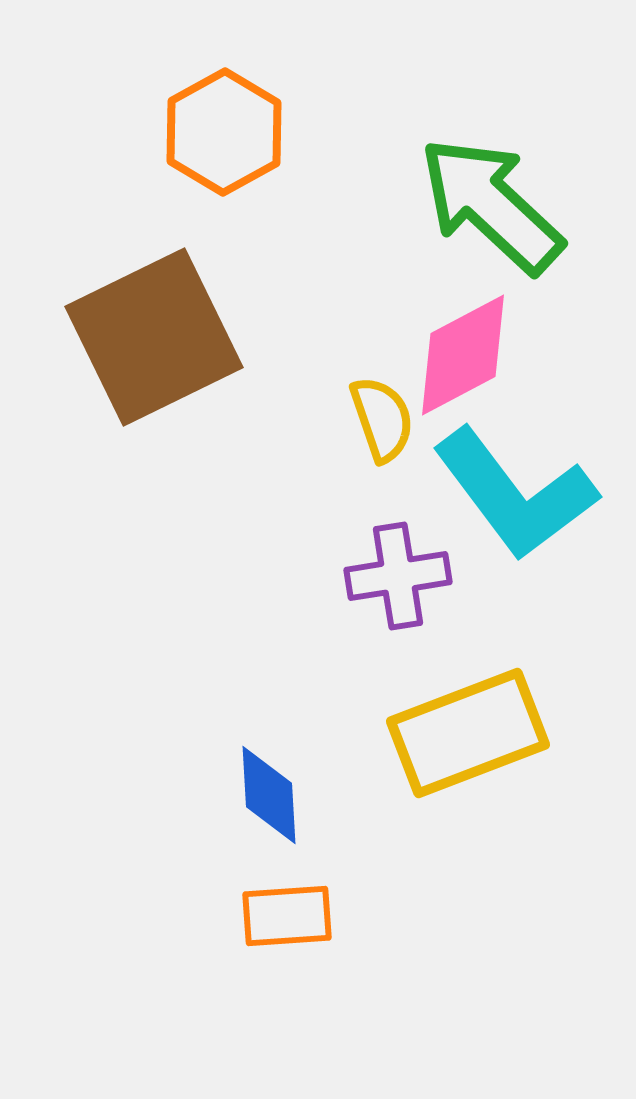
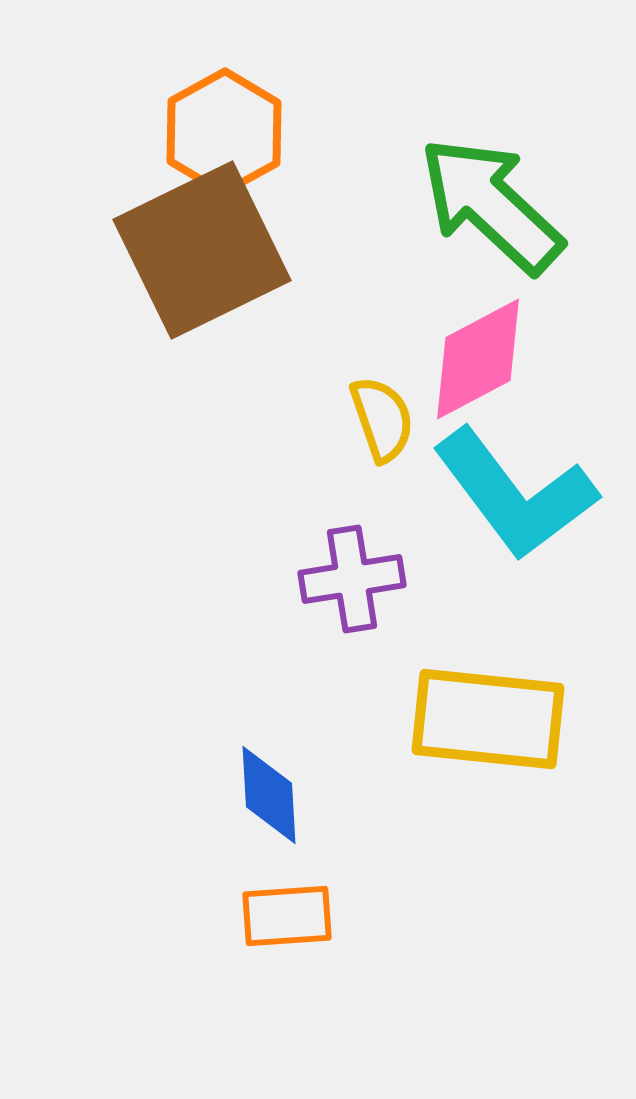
brown square: moved 48 px right, 87 px up
pink diamond: moved 15 px right, 4 px down
purple cross: moved 46 px left, 3 px down
yellow rectangle: moved 20 px right, 14 px up; rotated 27 degrees clockwise
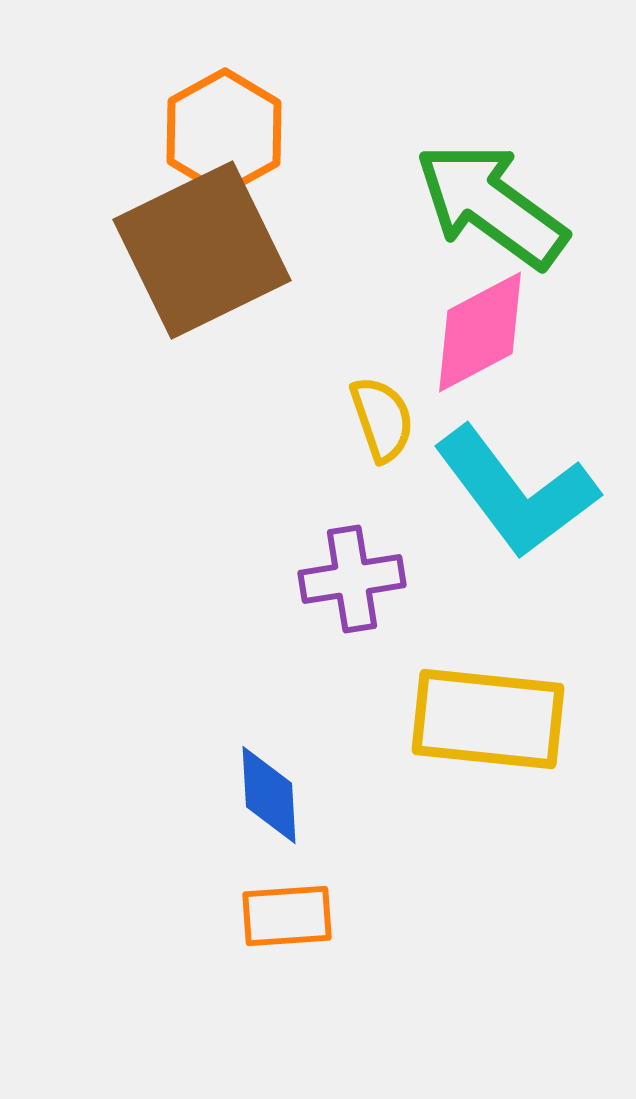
green arrow: rotated 7 degrees counterclockwise
pink diamond: moved 2 px right, 27 px up
cyan L-shape: moved 1 px right, 2 px up
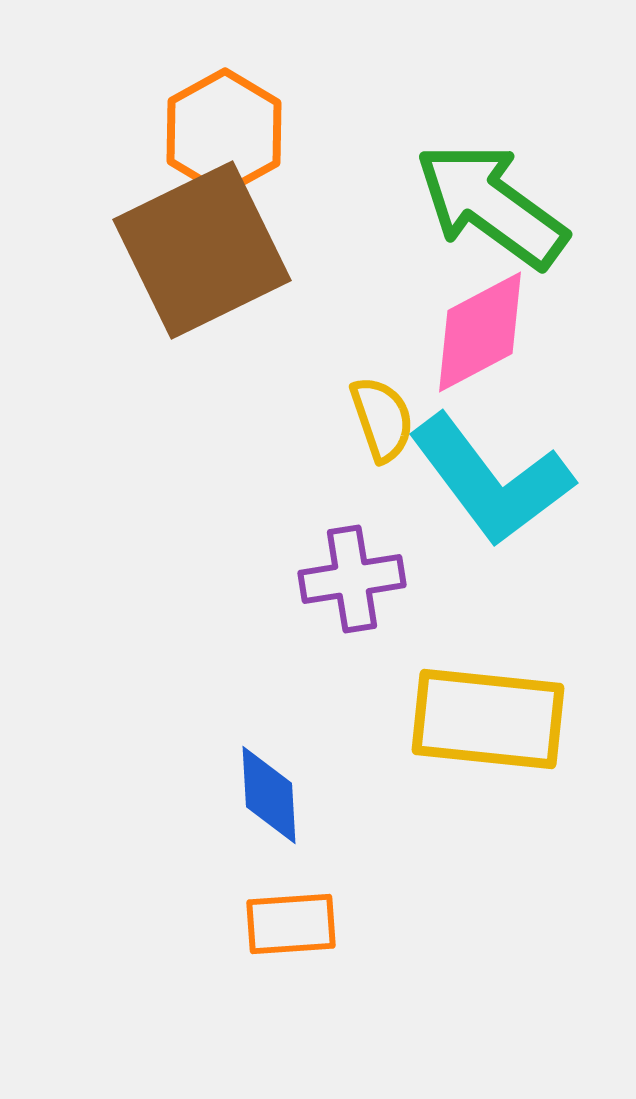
cyan L-shape: moved 25 px left, 12 px up
orange rectangle: moved 4 px right, 8 px down
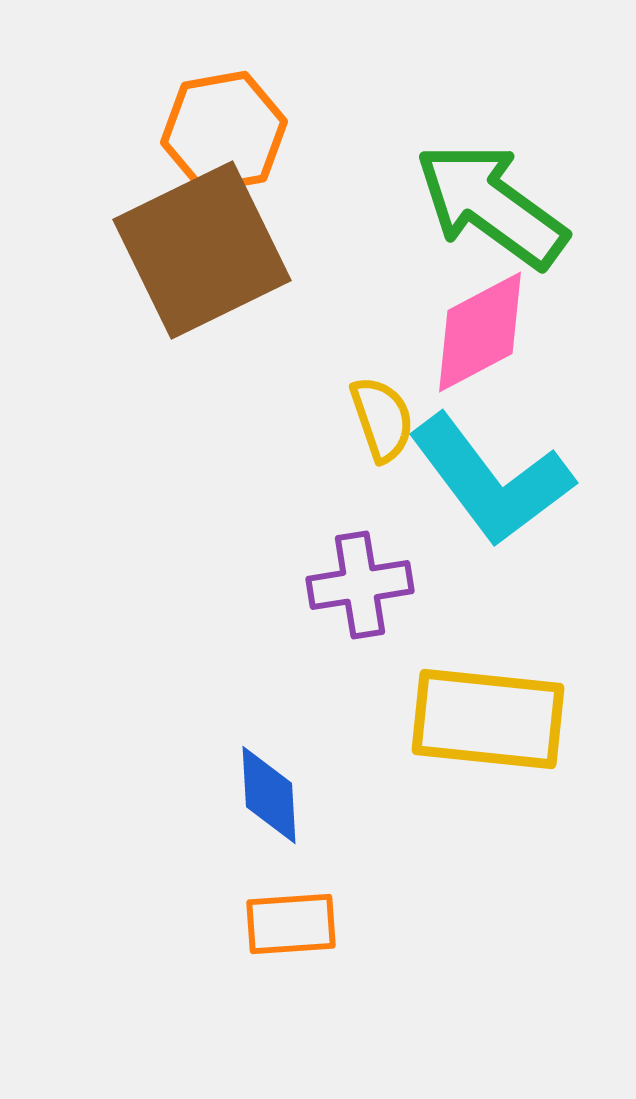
orange hexagon: rotated 19 degrees clockwise
purple cross: moved 8 px right, 6 px down
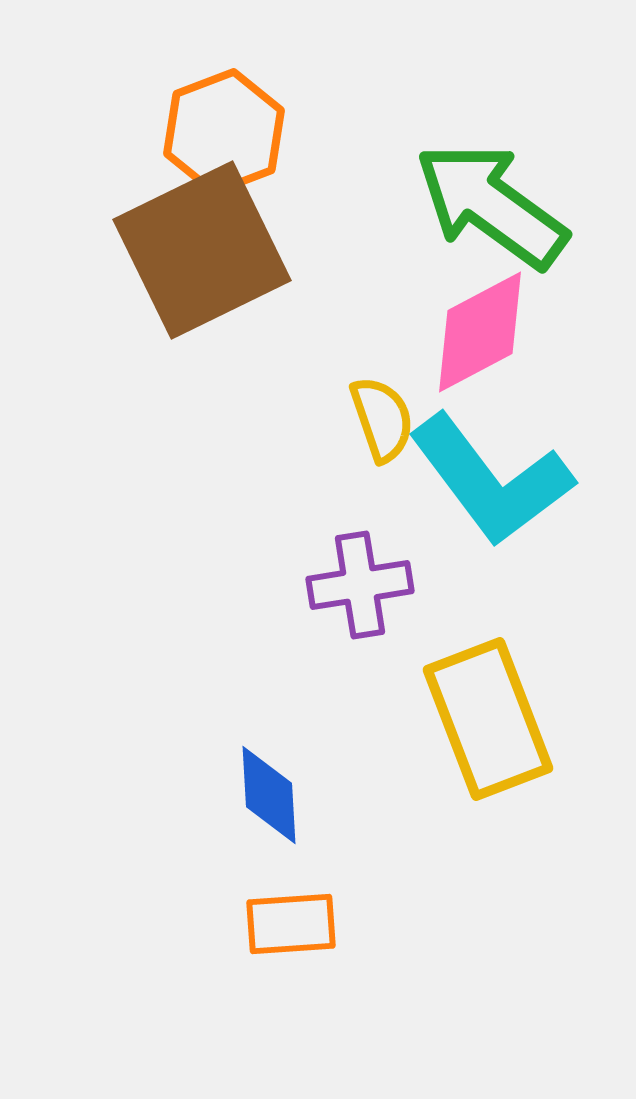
orange hexagon: rotated 11 degrees counterclockwise
yellow rectangle: rotated 63 degrees clockwise
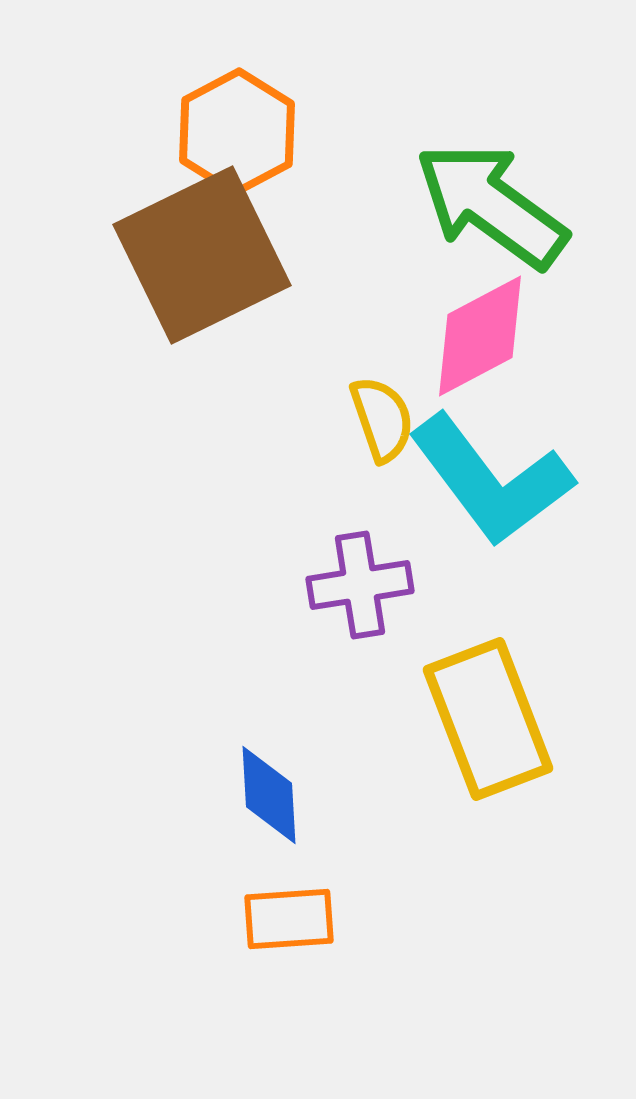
orange hexagon: moved 13 px right; rotated 7 degrees counterclockwise
brown square: moved 5 px down
pink diamond: moved 4 px down
orange rectangle: moved 2 px left, 5 px up
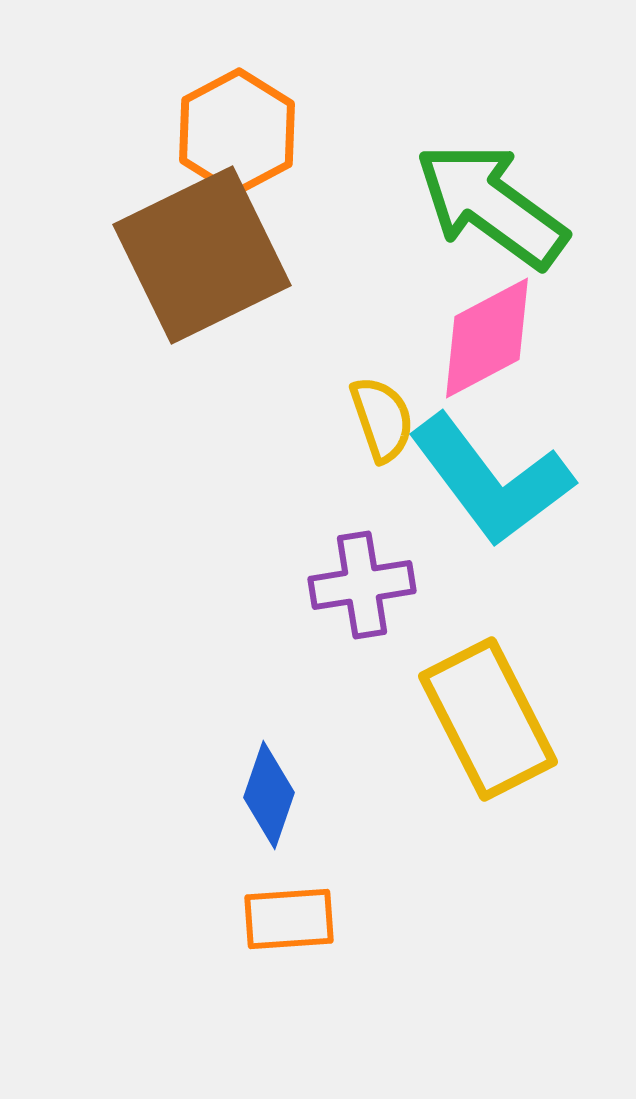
pink diamond: moved 7 px right, 2 px down
purple cross: moved 2 px right
yellow rectangle: rotated 6 degrees counterclockwise
blue diamond: rotated 22 degrees clockwise
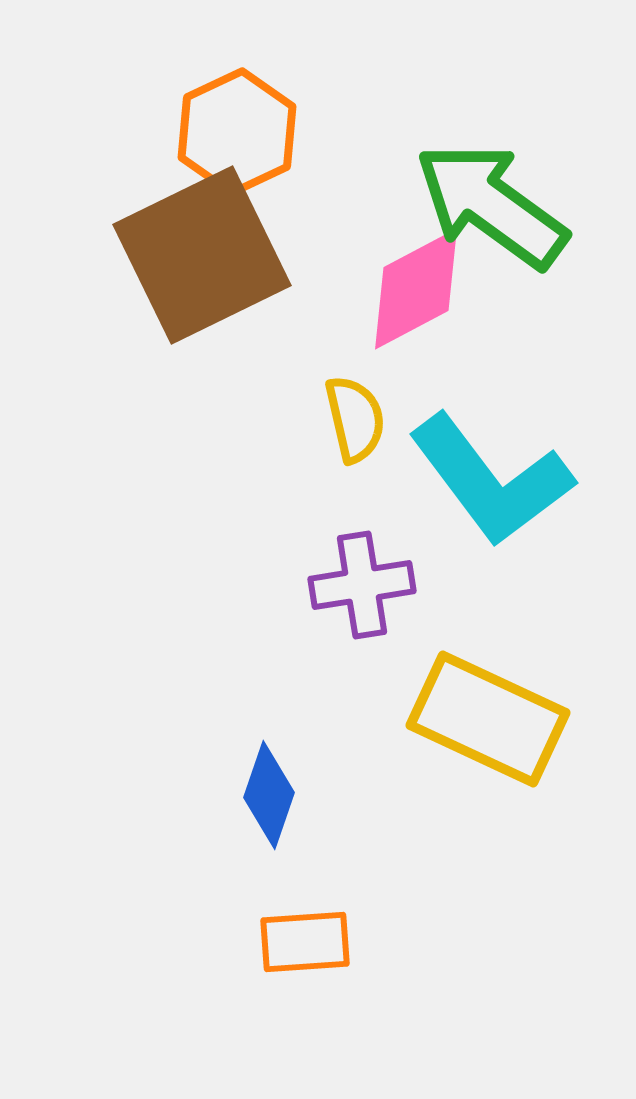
orange hexagon: rotated 3 degrees clockwise
pink diamond: moved 71 px left, 49 px up
yellow semicircle: moved 27 px left; rotated 6 degrees clockwise
yellow rectangle: rotated 38 degrees counterclockwise
orange rectangle: moved 16 px right, 23 px down
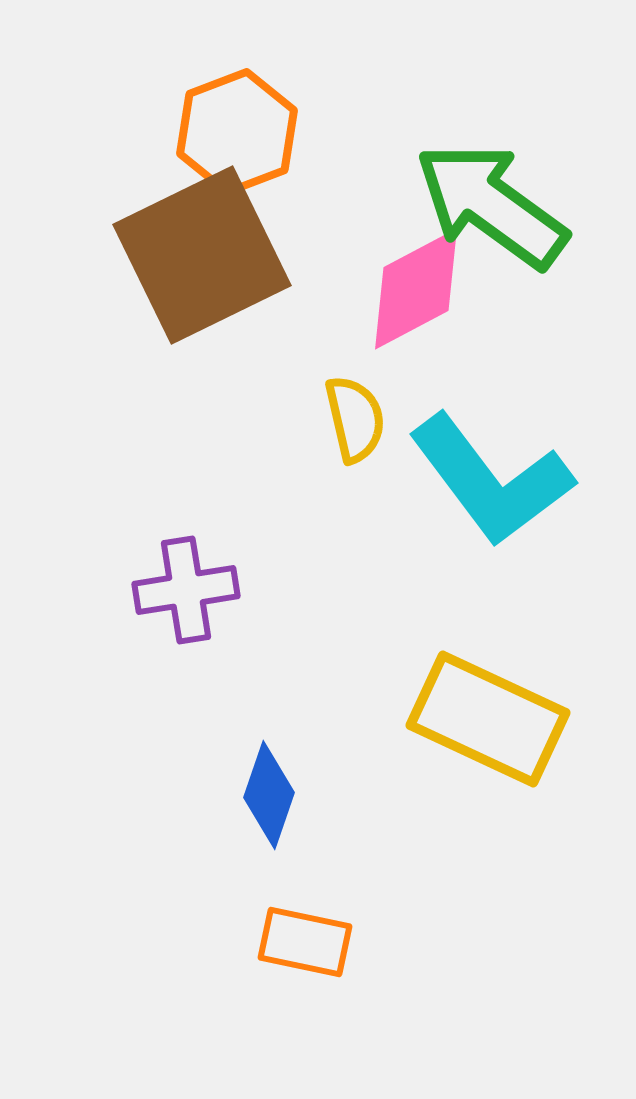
orange hexagon: rotated 4 degrees clockwise
purple cross: moved 176 px left, 5 px down
orange rectangle: rotated 16 degrees clockwise
